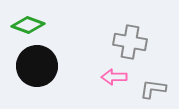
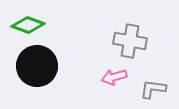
gray cross: moved 1 px up
pink arrow: rotated 15 degrees counterclockwise
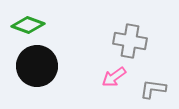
pink arrow: rotated 20 degrees counterclockwise
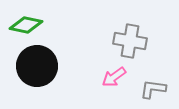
green diamond: moved 2 px left; rotated 8 degrees counterclockwise
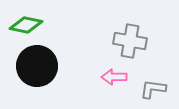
pink arrow: rotated 35 degrees clockwise
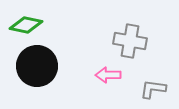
pink arrow: moved 6 px left, 2 px up
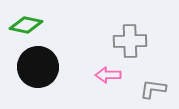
gray cross: rotated 12 degrees counterclockwise
black circle: moved 1 px right, 1 px down
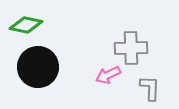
gray cross: moved 1 px right, 7 px down
pink arrow: rotated 25 degrees counterclockwise
gray L-shape: moved 3 px left, 1 px up; rotated 84 degrees clockwise
